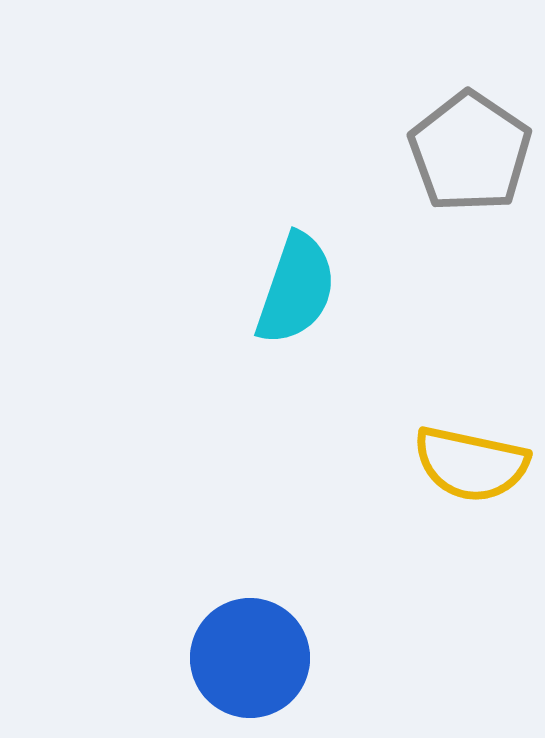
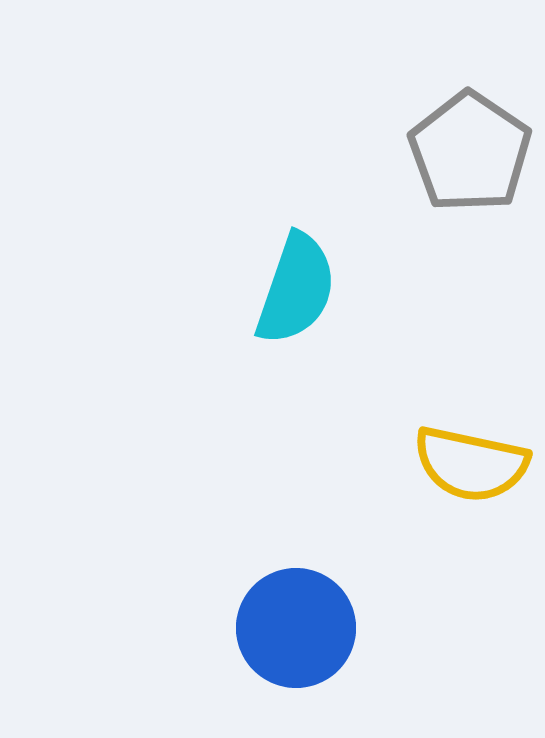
blue circle: moved 46 px right, 30 px up
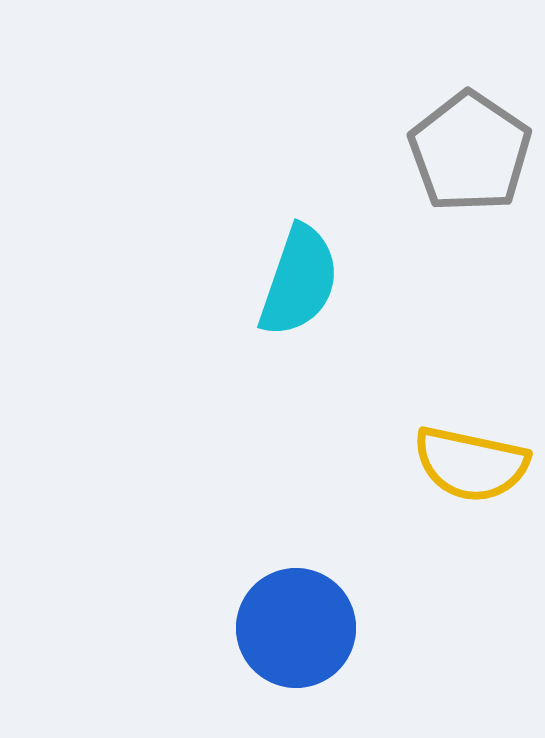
cyan semicircle: moved 3 px right, 8 px up
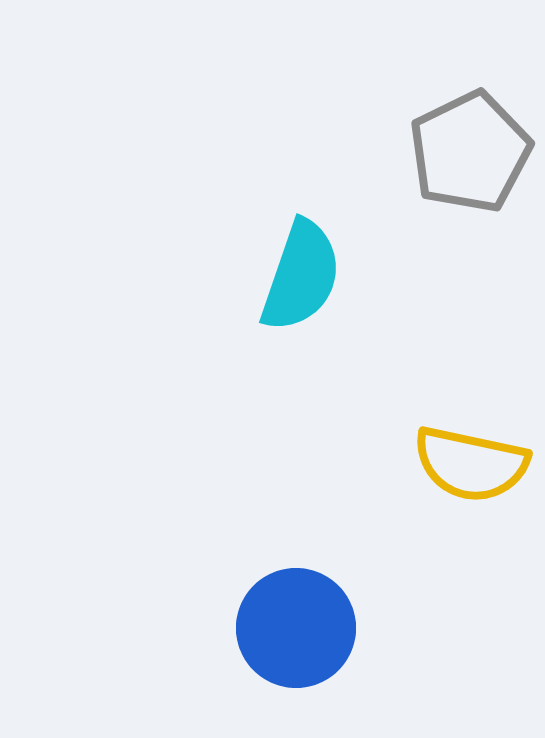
gray pentagon: rotated 12 degrees clockwise
cyan semicircle: moved 2 px right, 5 px up
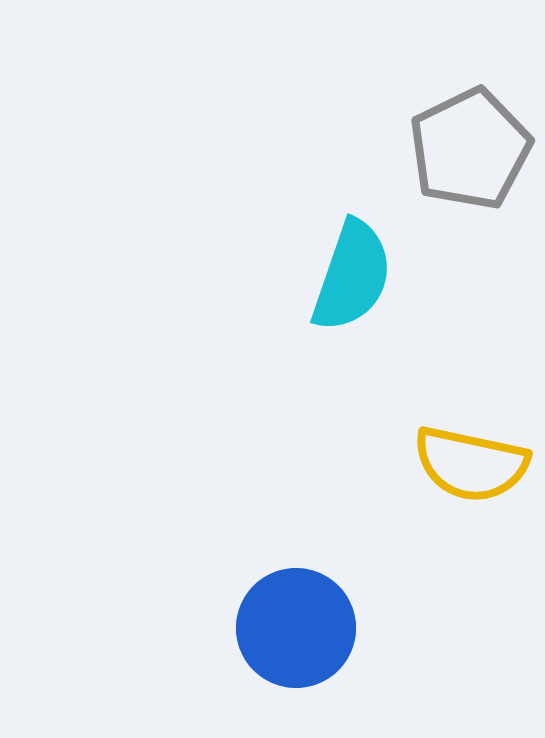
gray pentagon: moved 3 px up
cyan semicircle: moved 51 px right
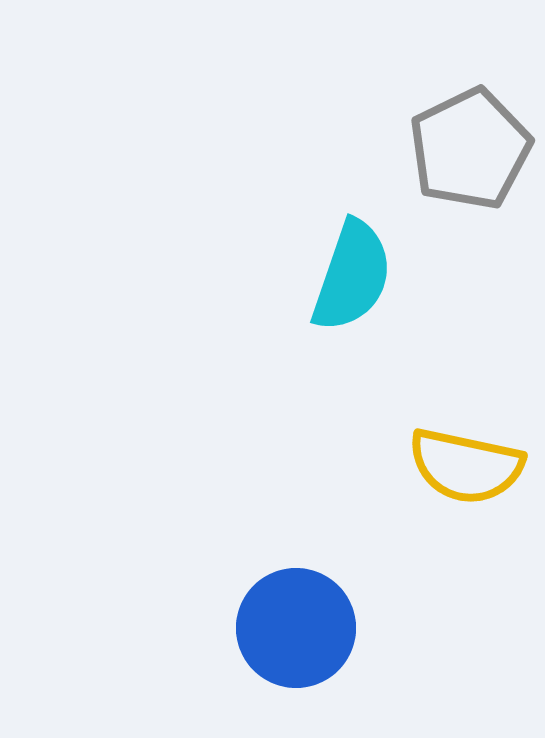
yellow semicircle: moved 5 px left, 2 px down
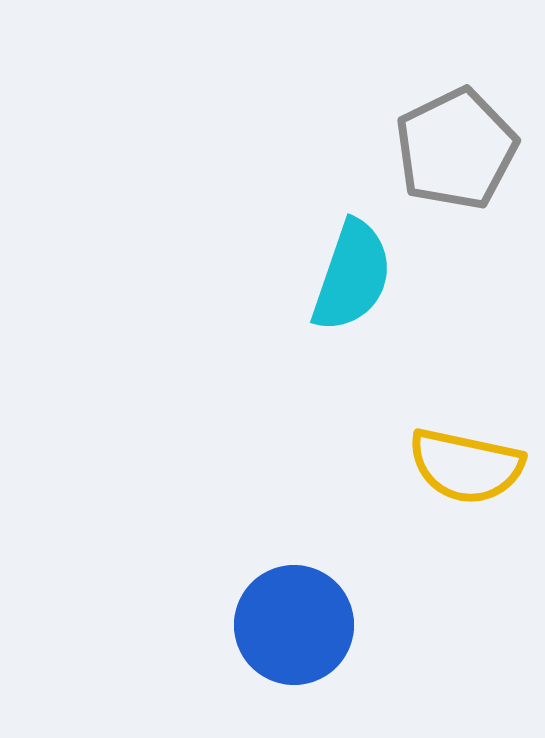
gray pentagon: moved 14 px left
blue circle: moved 2 px left, 3 px up
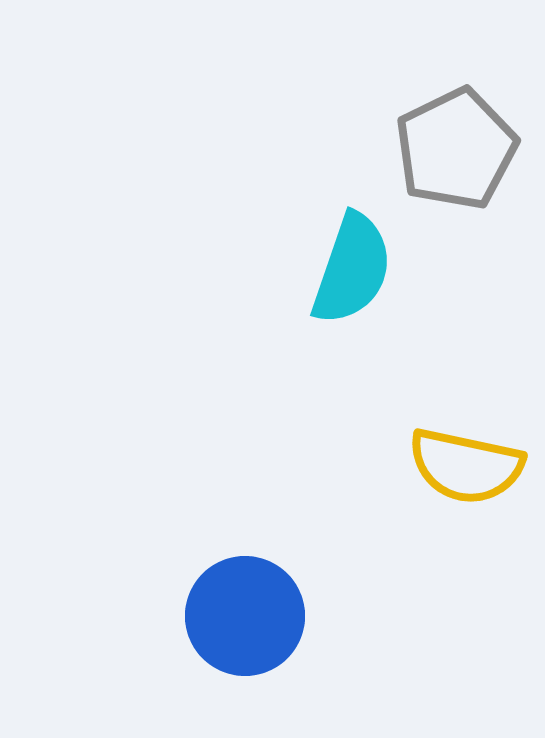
cyan semicircle: moved 7 px up
blue circle: moved 49 px left, 9 px up
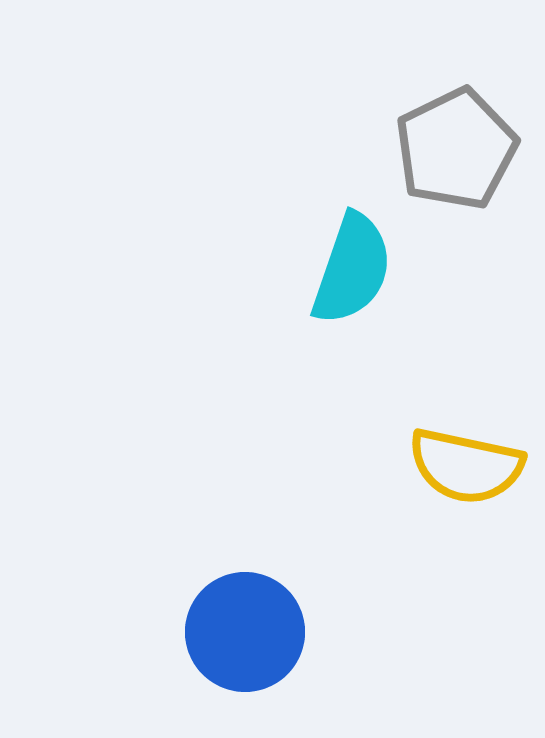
blue circle: moved 16 px down
